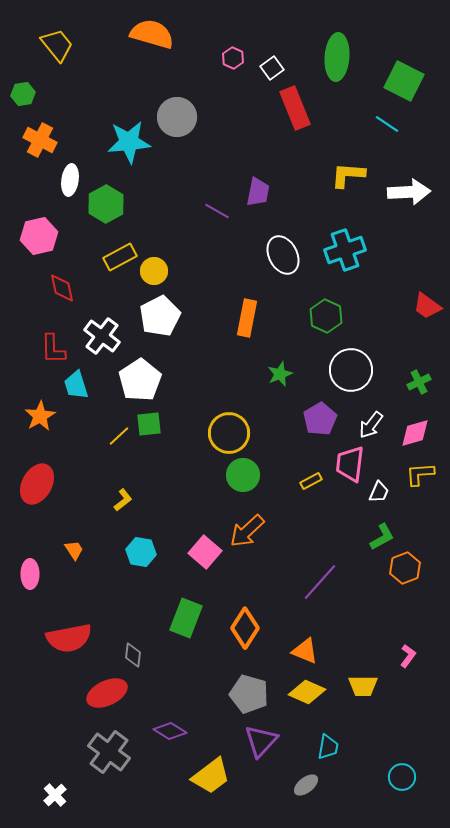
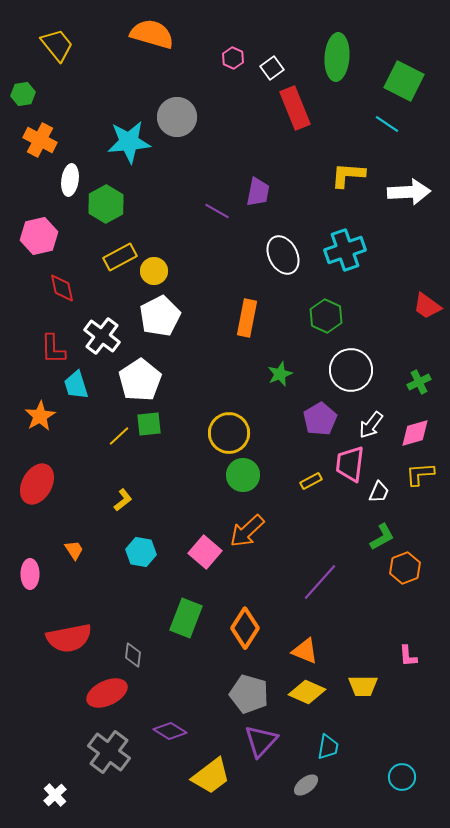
pink L-shape at (408, 656): rotated 140 degrees clockwise
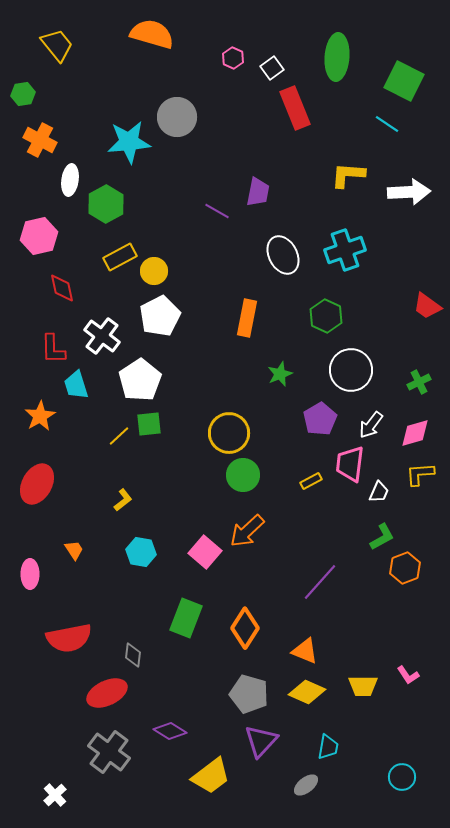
pink L-shape at (408, 656): moved 19 px down; rotated 30 degrees counterclockwise
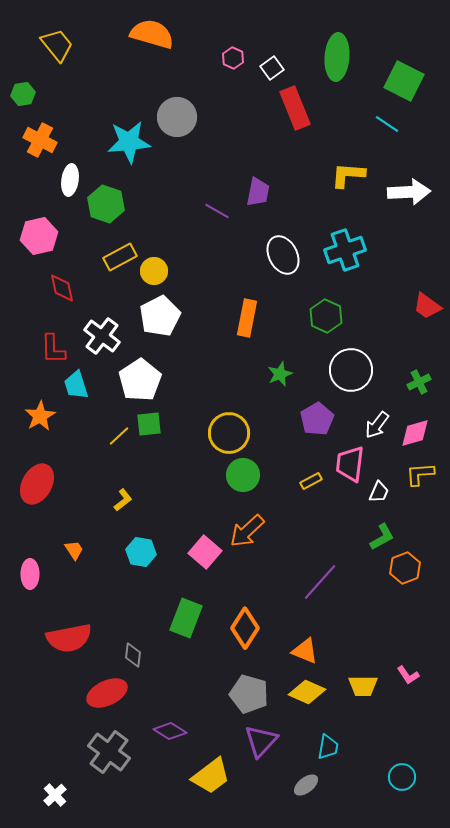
green hexagon at (106, 204): rotated 12 degrees counterclockwise
purple pentagon at (320, 419): moved 3 px left
white arrow at (371, 425): moved 6 px right
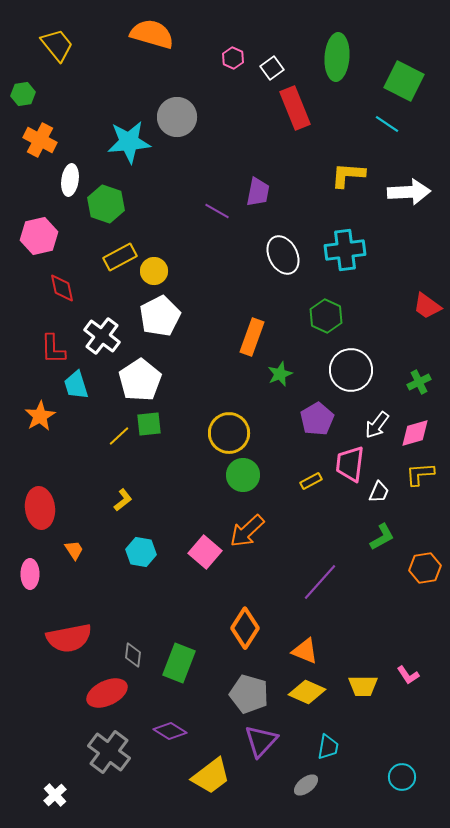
cyan cross at (345, 250): rotated 12 degrees clockwise
orange rectangle at (247, 318): moved 5 px right, 19 px down; rotated 9 degrees clockwise
red ellipse at (37, 484): moved 3 px right, 24 px down; rotated 36 degrees counterclockwise
orange hexagon at (405, 568): moved 20 px right; rotated 12 degrees clockwise
green rectangle at (186, 618): moved 7 px left, 45 px down
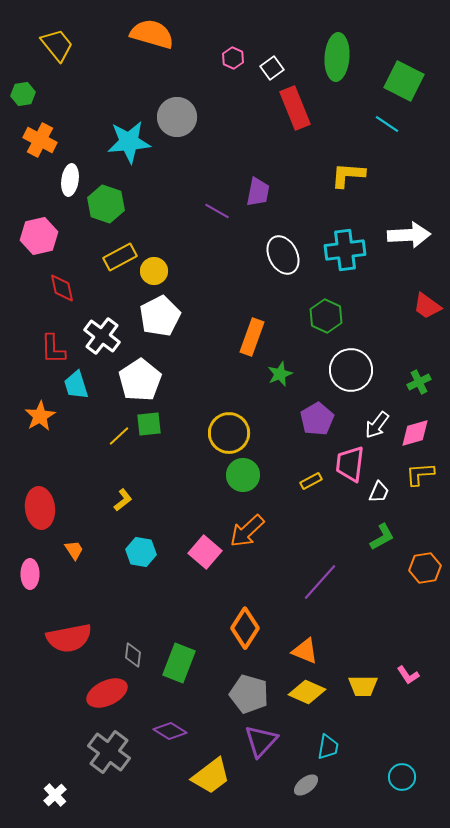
white arrow at (409, 192): moved 43 px down
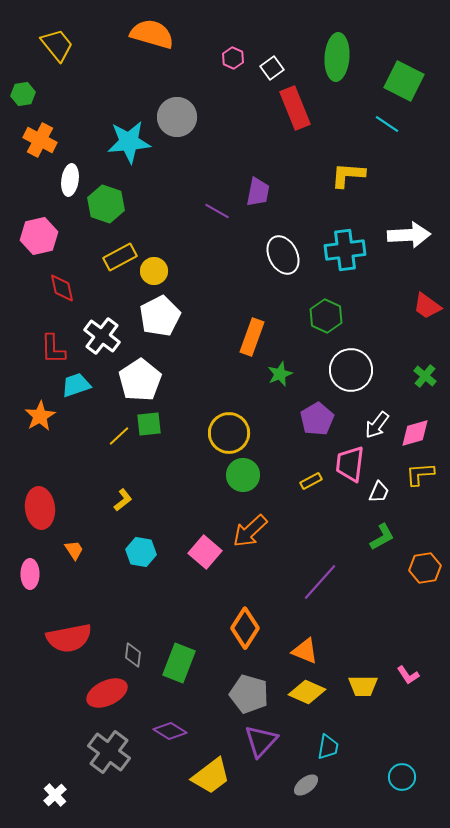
green cross at (419, 382): moved 6 px right, 6 px up; rotated 25 degrees counterclockwise
cyan trapezoid at (76, 385): rotated 88 degrees clockwise
orange arrow at (247, 531): moved 3 px right
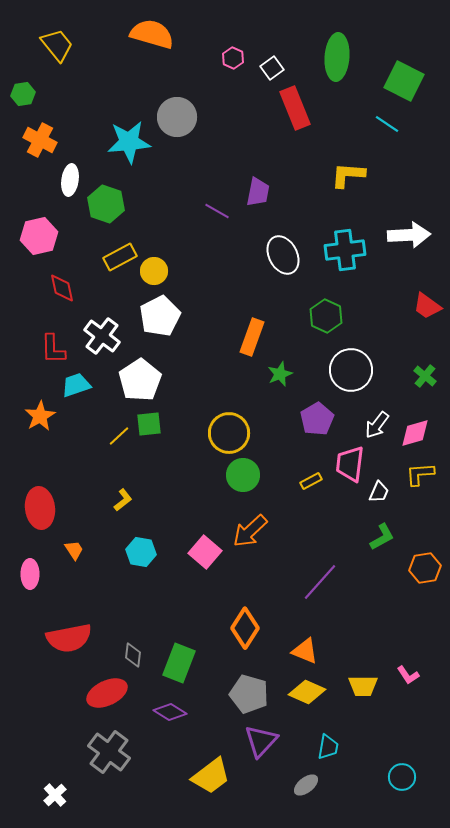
purple diamond at (170, 731): moved 19 px up
